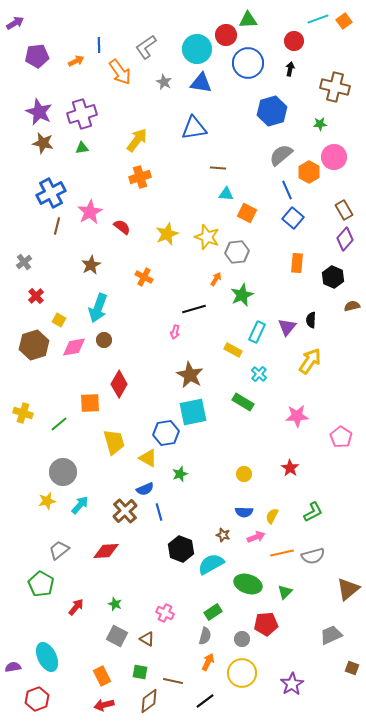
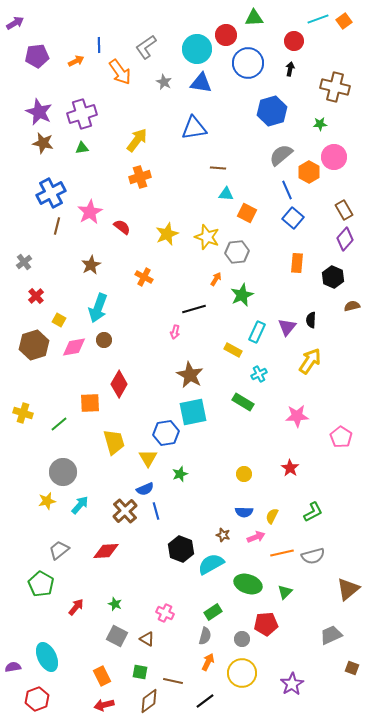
green triangle at (248, 20): moved 6 px right, 2 px up
cyan cross at (259, 374): rotated 21 degrees clockwise
yellow triangle at (148, 458): rotated 30 degrees clockwise
blue line at (159, 512): moved 3 px left, 1 px up
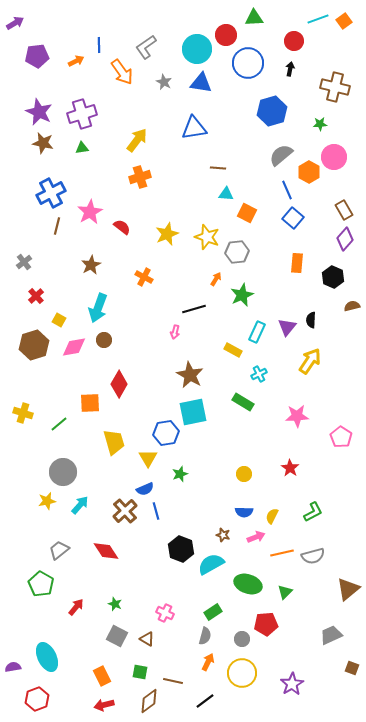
orange arrow at (120, 72): moved 2 px right
red diamond at (106, 551): rotated 60 degrees clockwise
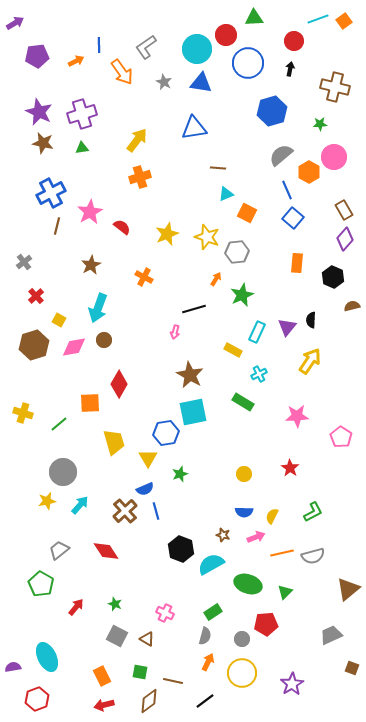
cyan triangle at (226, 194): rotated 28 degrees counterclockwise
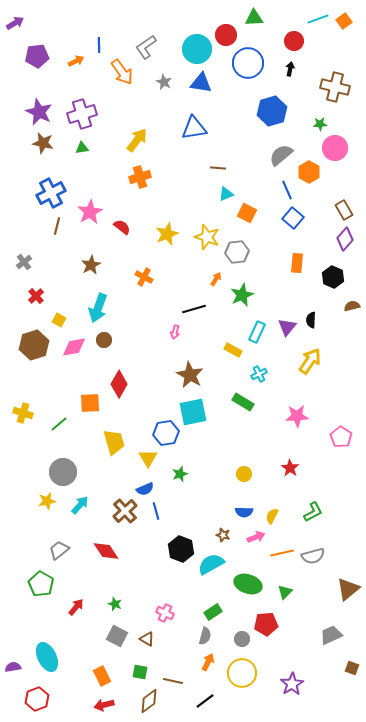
pink circle at (334, 157): moved 1 px right, 9 px up
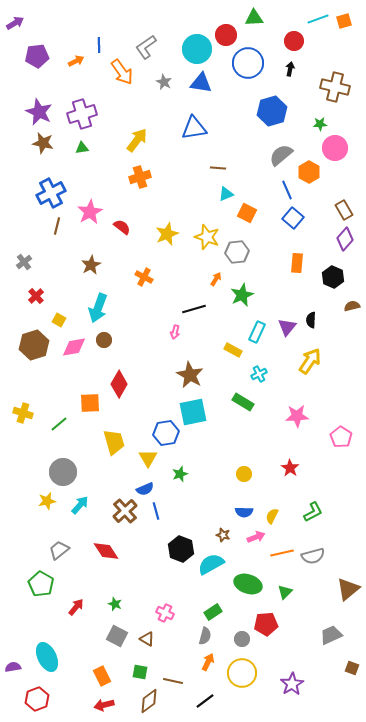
orange square at (344, 21): rotated 21 degrees clockwise
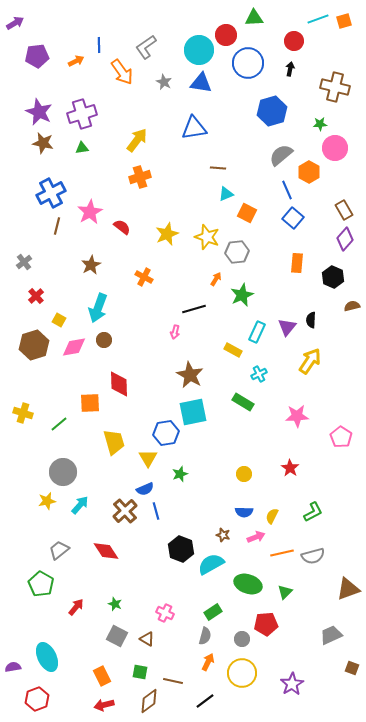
cyan circle at (197, 49): moved 2 px right, 1 px down
red diamond at (119, 384): rotated 32 degrees counterclockwise
brown triangle at (348, 589): rotated 20 degrees clockwise
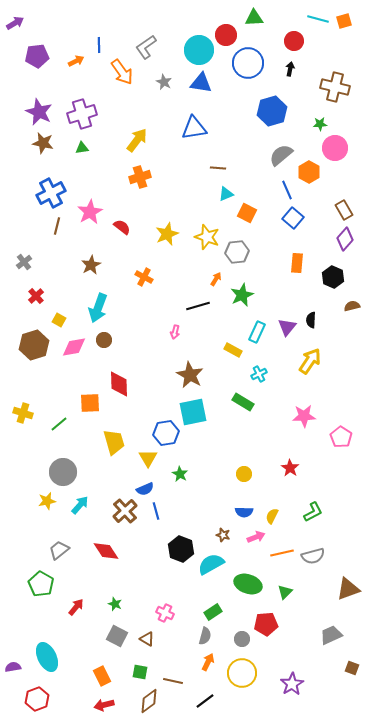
cyan line at (318, 19): rotated 35 degrees clockwise
black line at (194, 309): moved 4 px right, 3 px up
pink star at (297, 416): moved 7 px right
green star at (180, 474): rotated 21 degrees counterclockwise
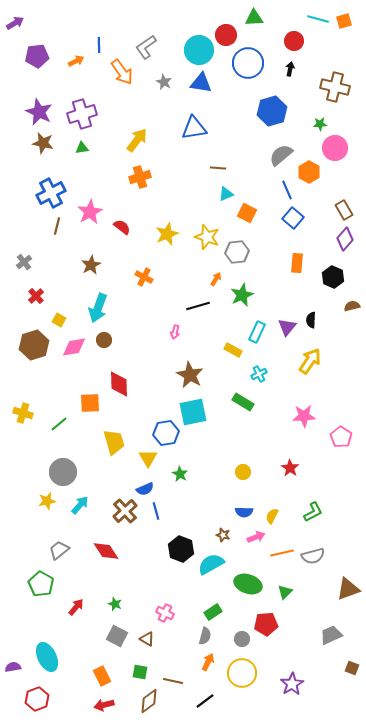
yellow circle at (244, 474): moved 1 px left, 2 px up
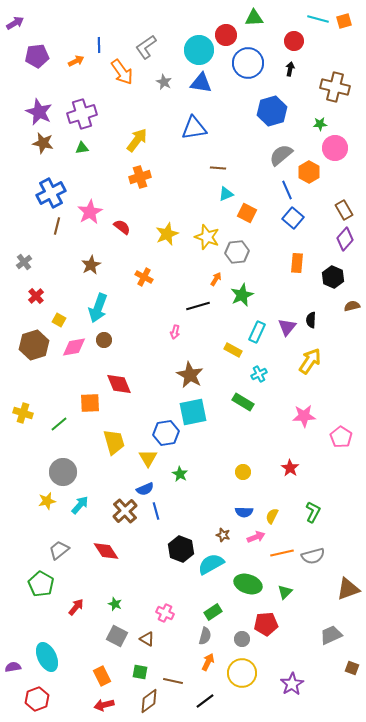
red diamond at (119, 384): rotated 20 degrees counterclockwise
green L-shape at (313, 512): rotated 35 degrees counterclockwise
